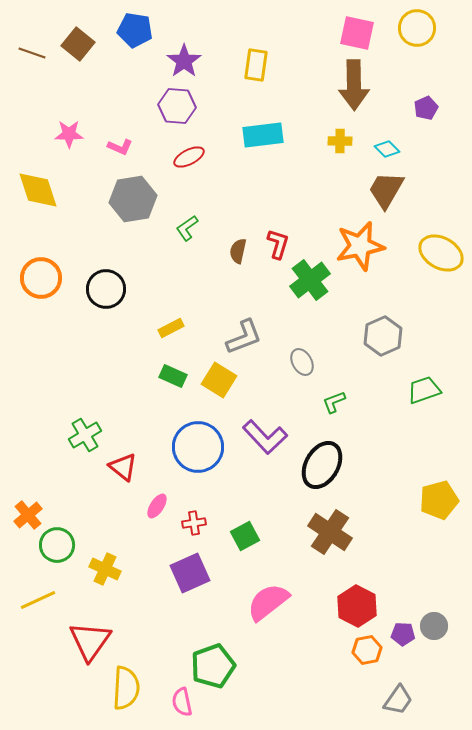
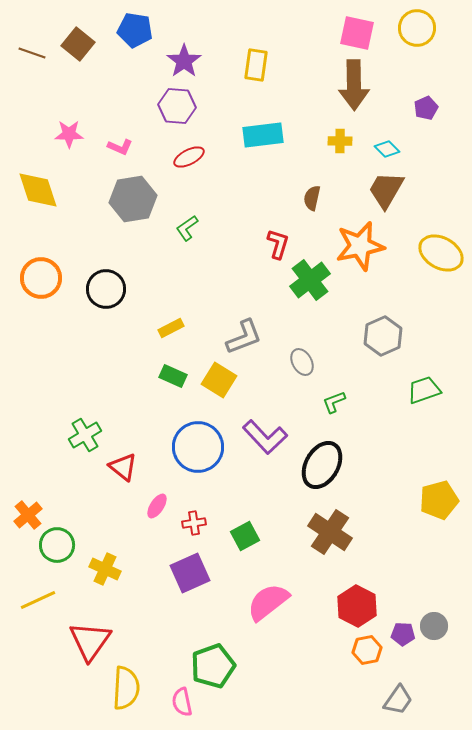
brown semicircle at (238, 251): moved 74 px right, 53 px up
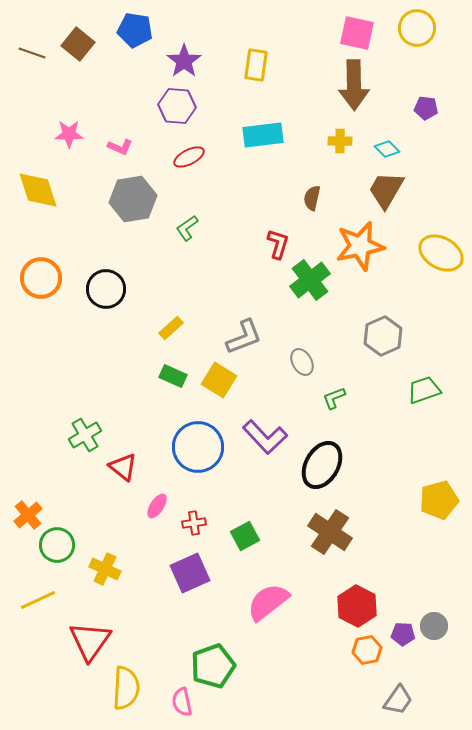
purple pentagon at (426, 108): rotated 30 degrees clockwise
yellow rectangle at (171, 328): rotated 15 degrees counterclockwise
green L-shape at (334, 402): moved 4 px up
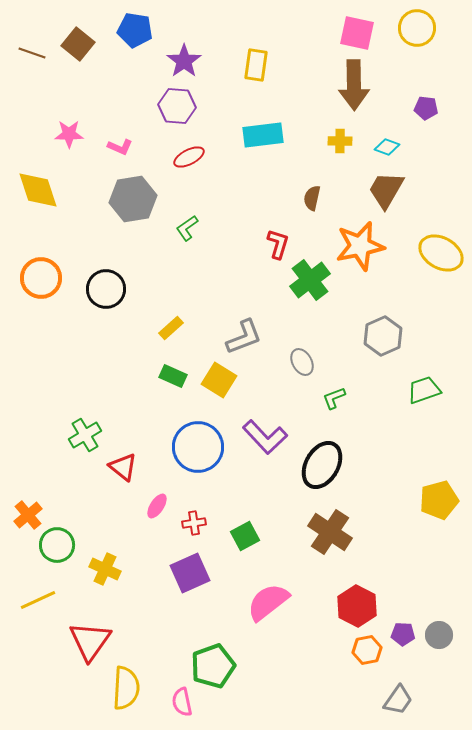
cyan diamond at (387, 149): moved 2 px up; rotated 25 degrees counterclockwise
gray circle at (434, 626): moved 5 px right, 9 px down
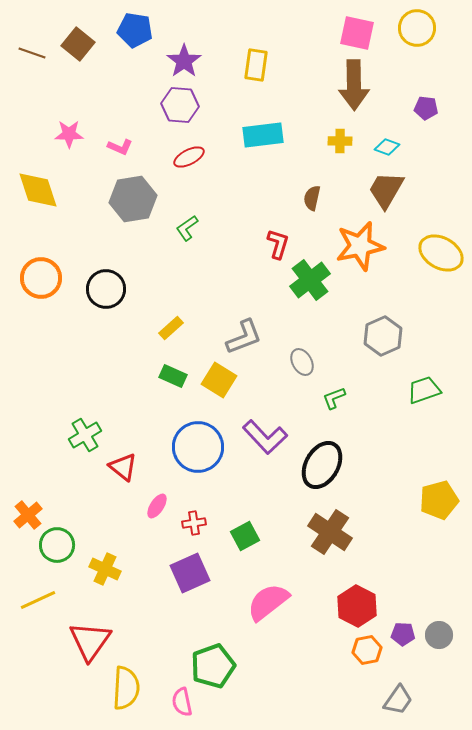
purple hexagon at (177, 106): moved 3 px right, 1 px up
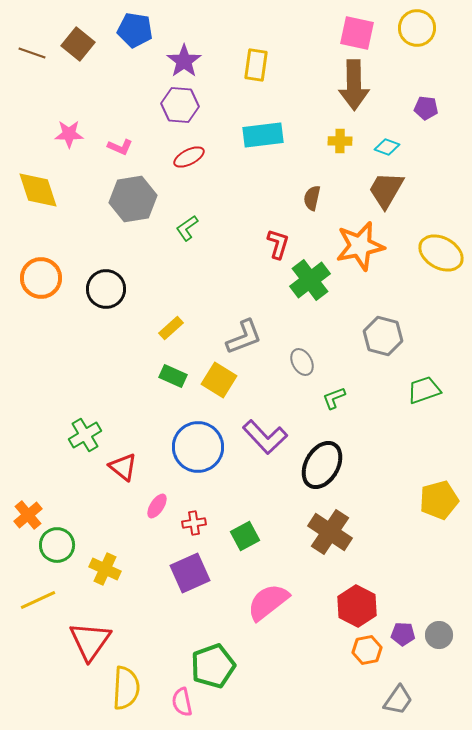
gray hexagon at (383, 336): rotated 21 degrees counterclockwise
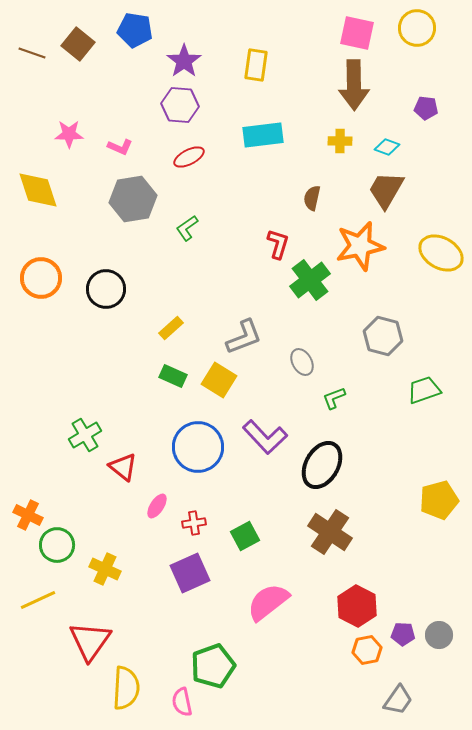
orange cross at (28, 515): rotated 24 degrees counterclockwise
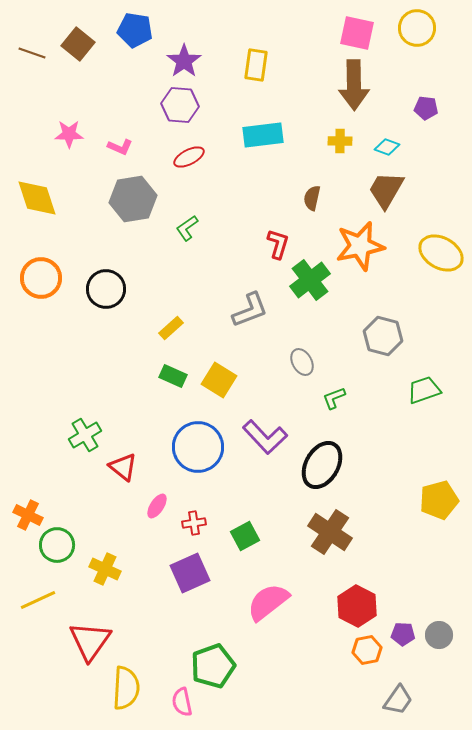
yellow diamond at (38, 190): moved 1 px left, 8 px down
gray L-shape at (244, 337): moved 6 px right, 27 px up
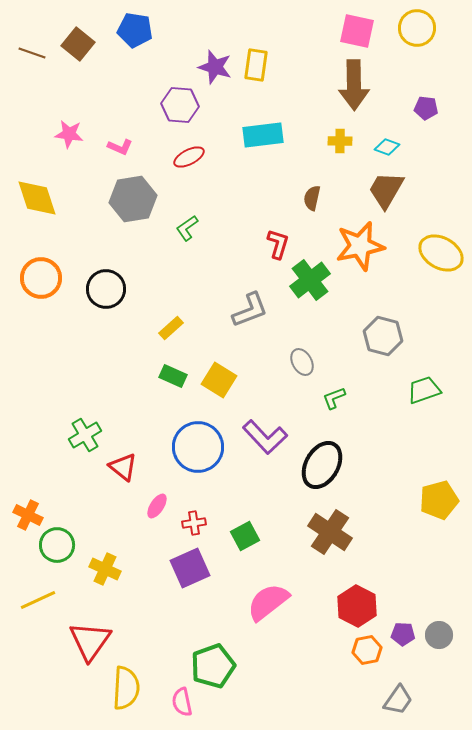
pink square at (357, 33): moved 2 px up
purple star at (184, 61): moved 31 px right, 6 px down; rotated 20 degrees counterclockwise
pink star at (69, 134): rotated 8 degrees clockwise
purple square at (190, 573): moved 5 px up
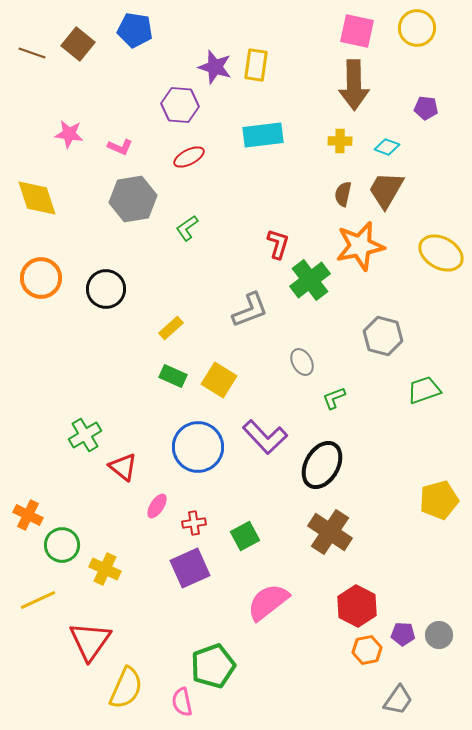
brown semicircle at (312, 198): moved 31 px right, 4 px up
green circle at (57, 545): moved 5 px right
yellow semicircle at (126, 688): rotated 21 degrees clockwise
